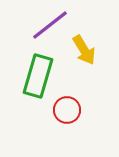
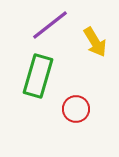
yellow arrow: moved 11 px right, 8 px up
red circle: moved 9 px right, 1 px up
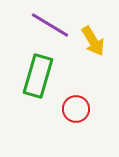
purple line: rotated 69 degrees clockwise
yellow arrow: moved 2 px left, 1 px up
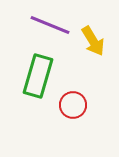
purple line: rotated 9 degrees counterclockwise
red circle: moved 3 px left, 4 px up
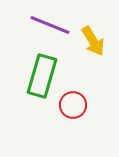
green rectangle: moved 4 px right
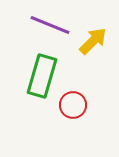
yellow arrow: rotated 104 degrees counterclockwise
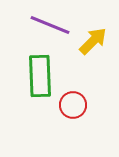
green rectangle: moved 2 px left; rotated 18 degrees counterclockwise
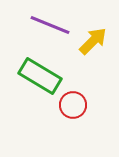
green rectangle: rotated 57 degrees counterclockwise
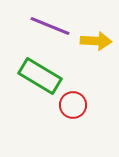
purple line: moved 1 px down
yellow arrow: moved 3 px right; rotated 48 degrees clockwise
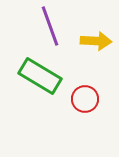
purple line: rotated 48 degrees clockwise
red circle: moved 12 px right, 6 px up
